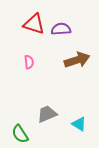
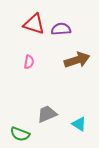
pink semicircle: rotated 16 degrees clockwise
green semicircle: rotated 36 degrees counterclockwise
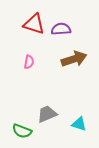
brown arrow: moved 3 px left, 1 px up
cyan triangle: rotated 14 degrees counterclockwise
green semicircle: moved 2 px right, 3 px up
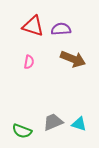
red triangle: moved 1 px left, 2 px down
brown arrow: moved 1 px left; rotated 40 degrees clockwise
gray trapezoid: moved 6 px right, 8 px down
